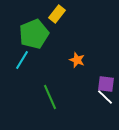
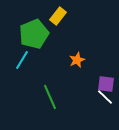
yellow rectangle: moved 1 px right, 2 px down
orange star: rotated 28 degrees clockwise
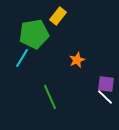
green pentagon: rotated 12 degrees clockwise
cyan line: moved 2 px up
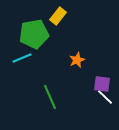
cyan line: rotated 36 degrees clockwise
purple square: moved 4 px left
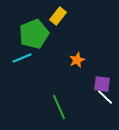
green pentagon: rotated 12 degrees counterclockwise
green line: moved 9 px right, 10 px down
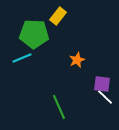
green pentagon: rotated 24 degrees clockwise
